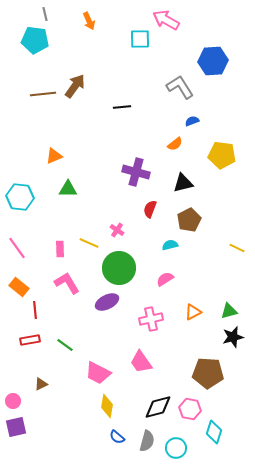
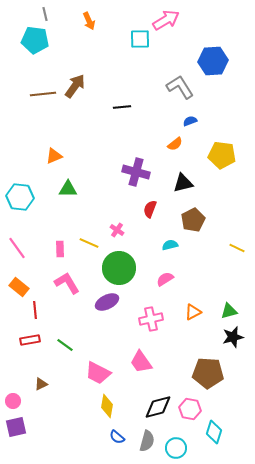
pink arrow at (166, 20): rotated 120 degrees clockwise
blue semicircle at (192, 121): moved 2 px left
brown pentagon at (189, 220): moved 4 px right
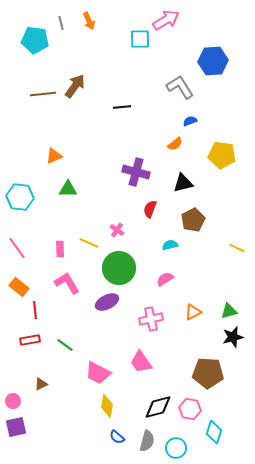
gray line at (45, 14): moved 16 px right, 9 px down
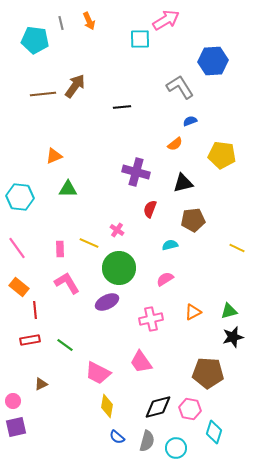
brown pentagon at (193, 220): rotated 20 degrees clockwise
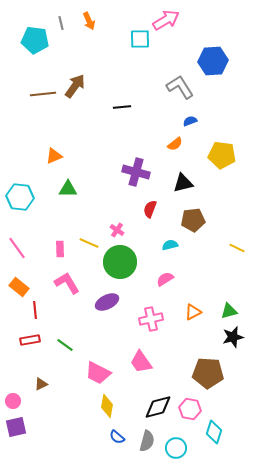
green circle at (119, 268): moved 1 px right, 6 px up
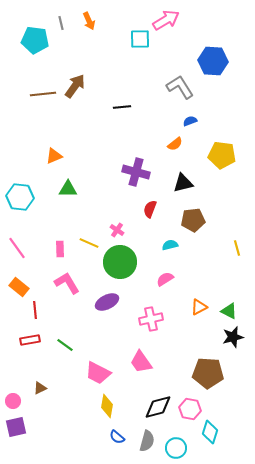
blue hexagon at (213, 61): rotated 8 degrees clockwise
yellow line at (237, 248): rotated 49 degrees clockwise
green triangle at (229, 311): rotated 42 degrees clockwise
orange triangle at (193, 312): moved 6 px right, 5 px up
brown triangle at (41, 384): moved 1 px left, 4 px down
cyan diamond at (214, 432): moved 4 px left
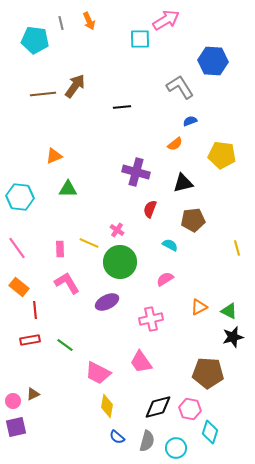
cyan semicircle at (170, 245): rotated 42 degrees clockwise
brown triangle at (40, 388): moved 7 px left, 6 px down
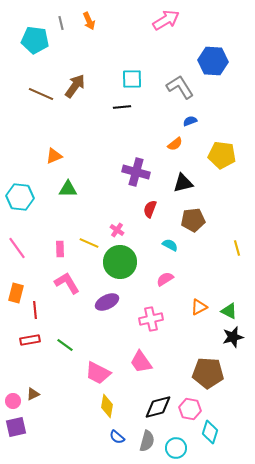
cyan square at (140, 39): moved 8 px left, 40 px down
brown line at (43, 94): moved 2 px left; rotated 30 degrees clockwise
orange rectangle at (19, 287): moved 3 px left, 6 px down; rotated 66 degrees clockwise
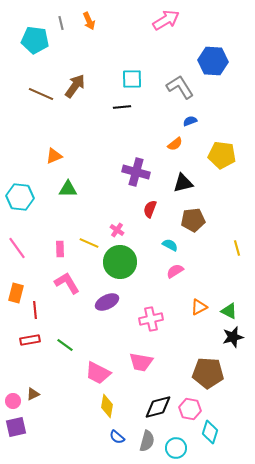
pink semicircle at (165, 279): moved 10 px right, 8 px up
pink trapezoid at (141, 362): rotated 45 degrees counterclockwise
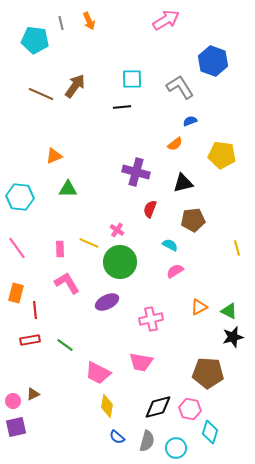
blue hexagon at (213, 61): rotated 16 degrees clockwise
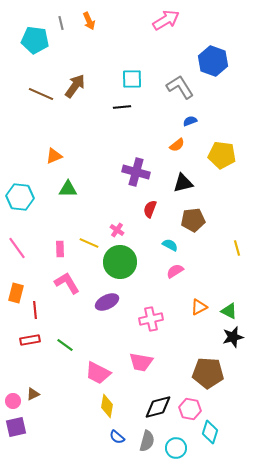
orange semicircle at (175, 144): moved 2 px right, 1 px down
